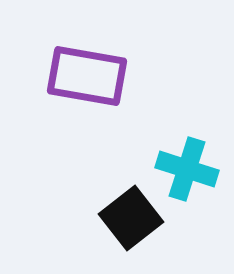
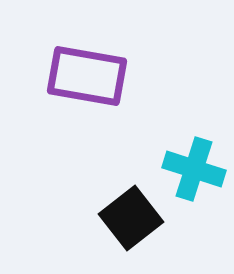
cyan cross: moved 7 px right
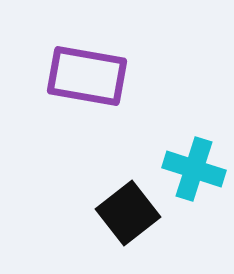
black square: moved 3 px left, 5 px up
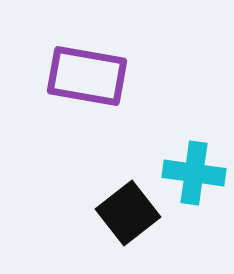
cyan cross: moved 4 px down; rotated 10 degrees counterclockwise
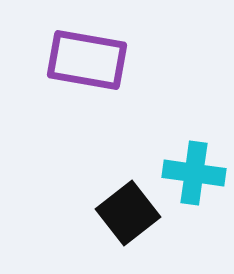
purple rectangle: moved 16 px up
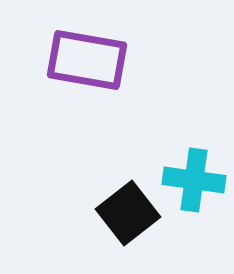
cyan cross: moved 7 px down
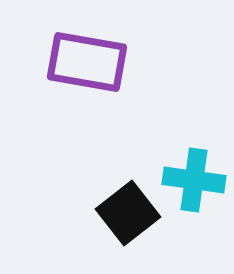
purple rectangle: moved 2 px down
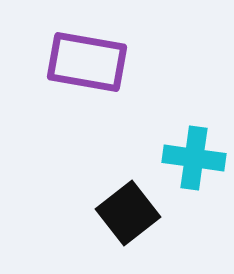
cyan cross: moved 22 px up
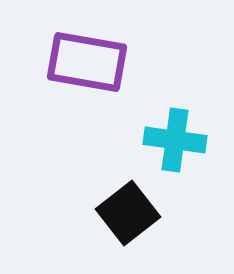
cyan cross: moved 19 px left, 18 px up
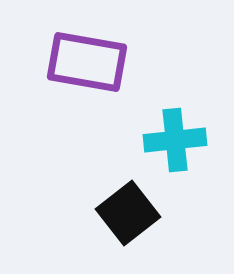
cyan cross: rotated 14 degrees counterclockwise
